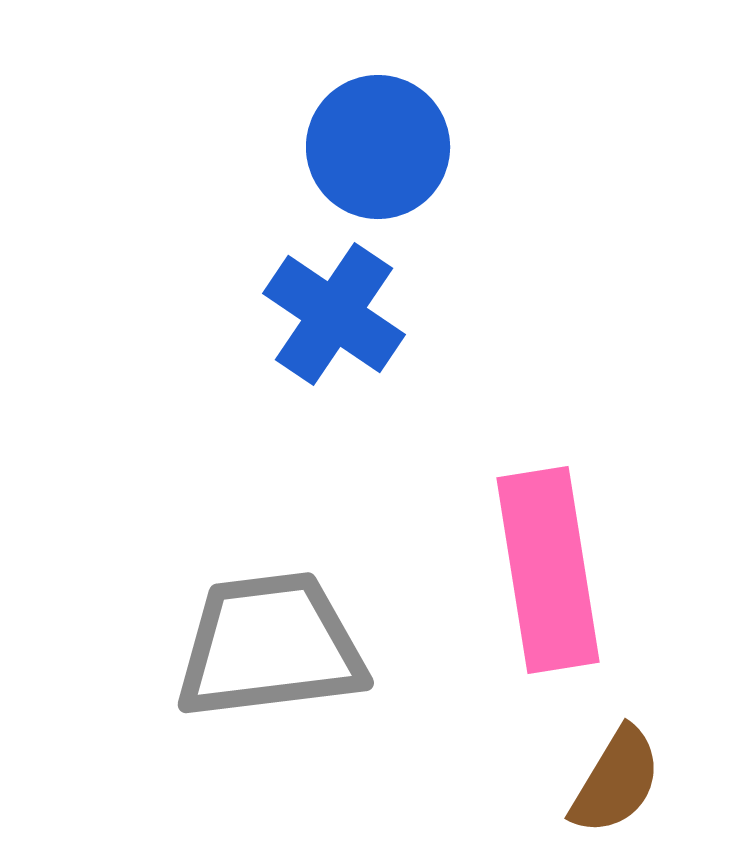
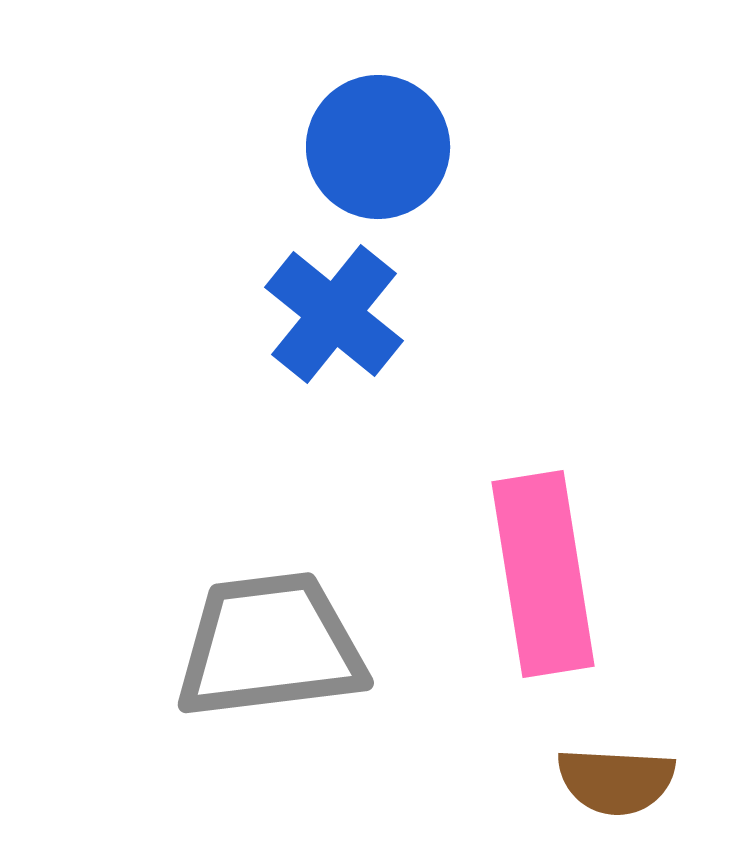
blue cross: rotated 5 degrees clockwise
pink rectangle: moved 5 px left, 4 px down
brown semicircle: rotated 62 degrees clockwise
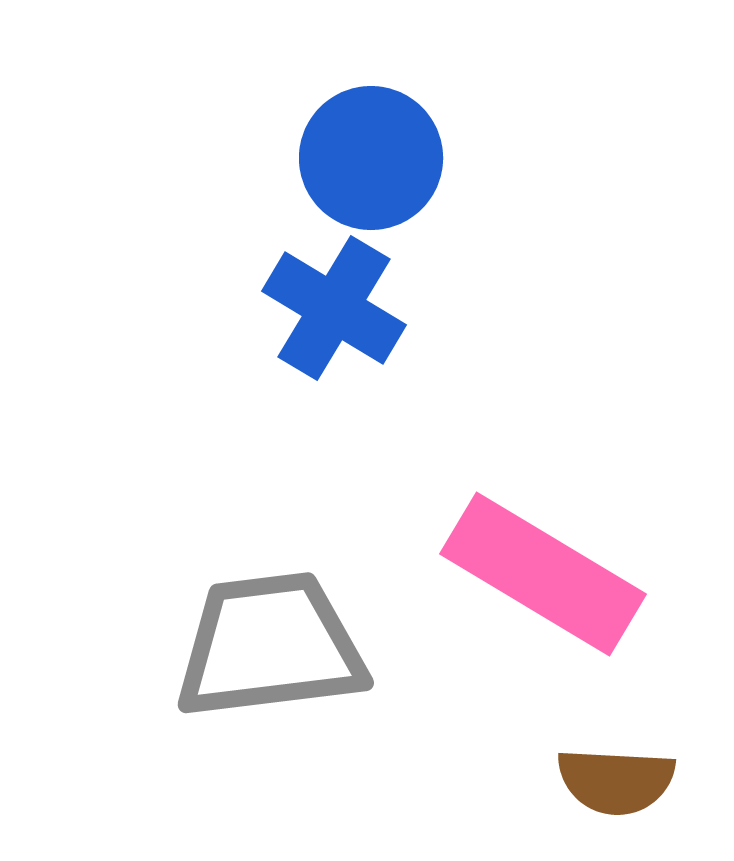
blue circle: moved 7 px left, 11 px down
blue cross: moved 6 px up; rotated 8 degrees counterclockwise
pink rectangle: rotated 50 degrees counterclockwise
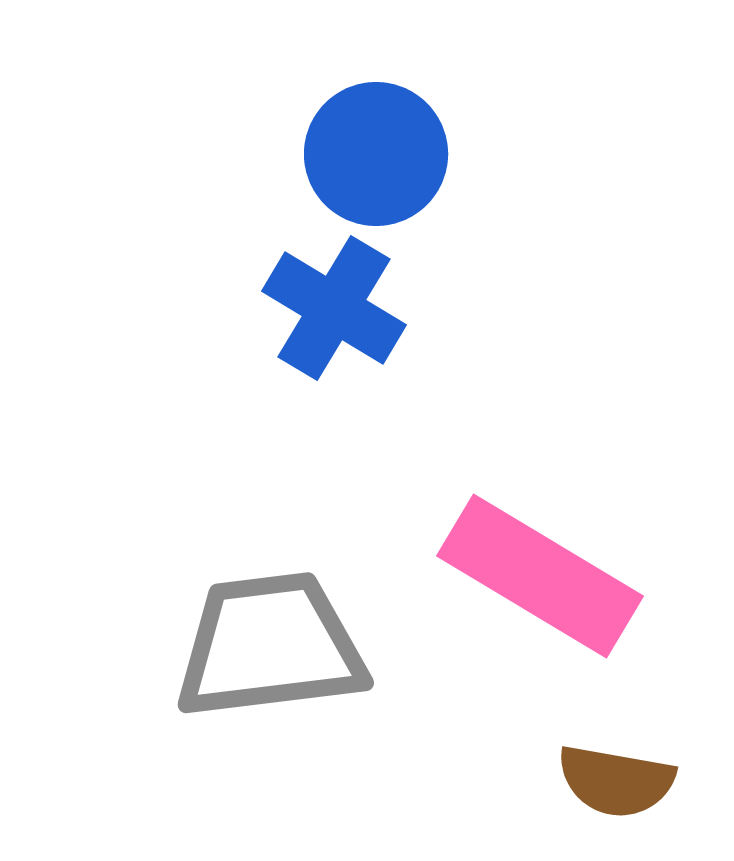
blue circle: moved 5 px right, 4 px up
pink rectangle: moved 3 px left, 2 px down
brown semicircle: rotated 7 degrees clockwise
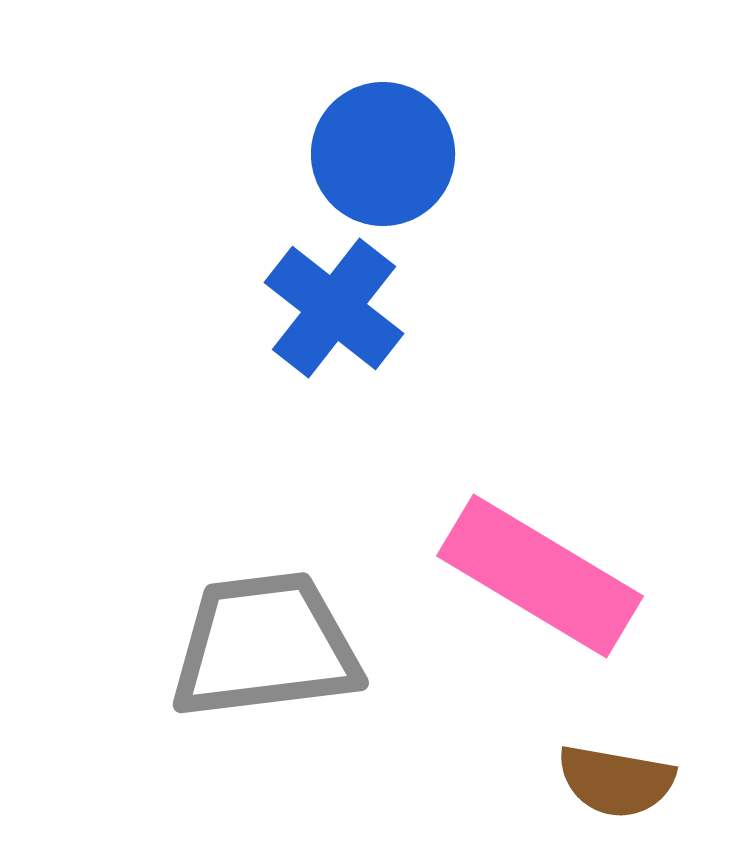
blue circle: moved 7 px right
blue cross: rotated 7 degrees clockwise
gray trapezoid: moved 5 px left
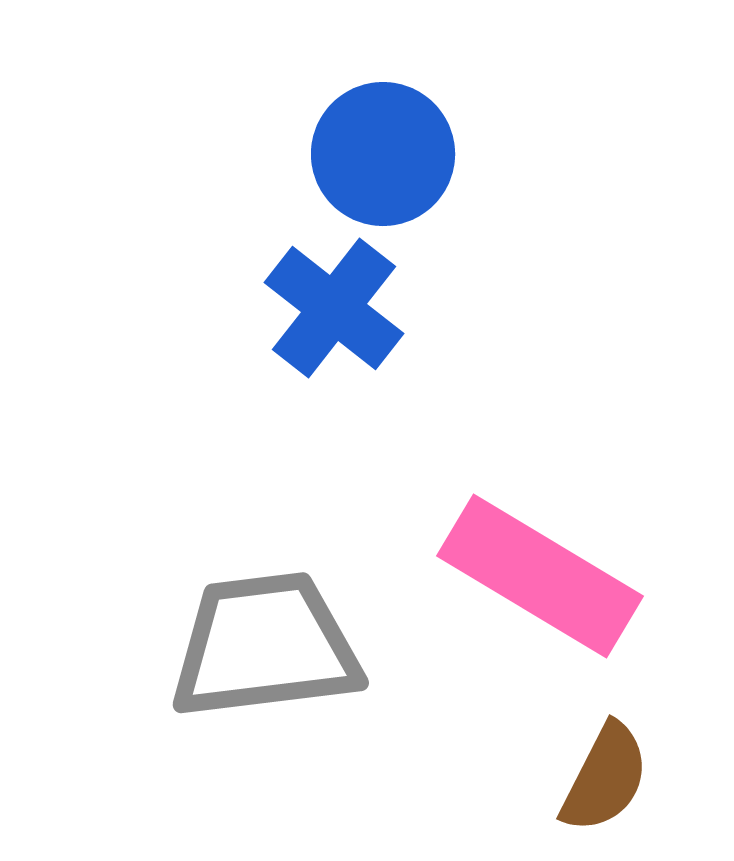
brown semicircle: moved 11 px left, 3 px up; rotated 73 degrees counterclockwise
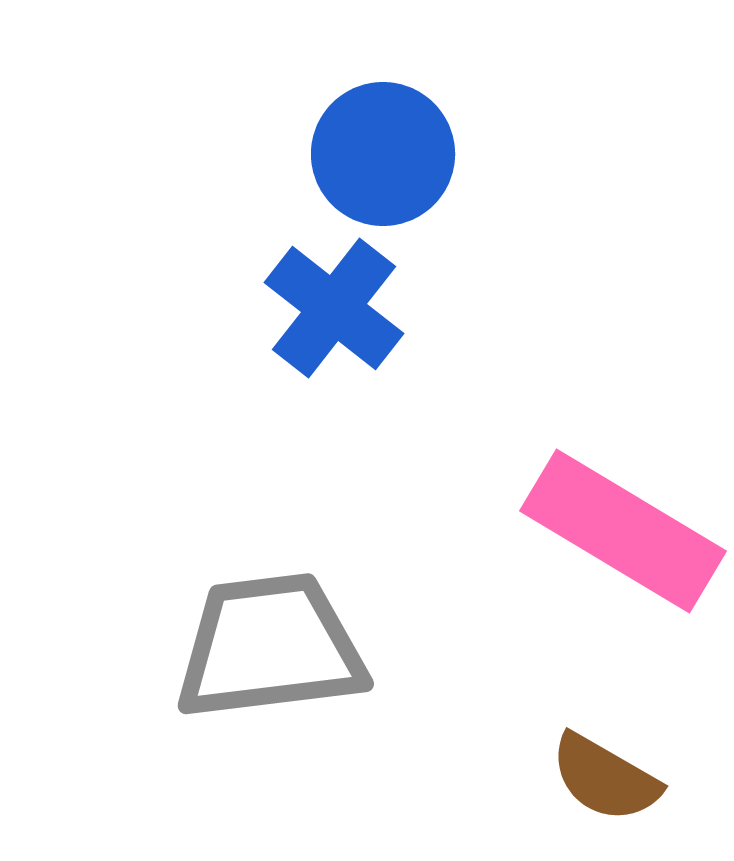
pink rectangle: moved 83 px right, 45 px up
gray trapezoid: moved 5 px right, 1 px down
brown semicircle: rotated 93 degrees clockwise
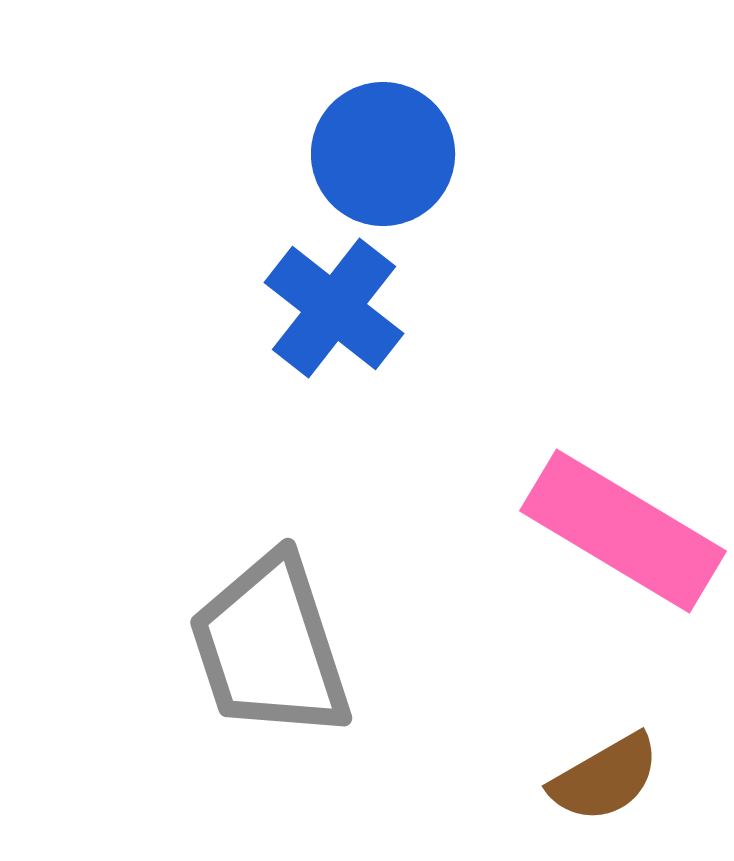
gray trapezoid: rotated 101 degrees counterclockwise
brown semicircle: rotated 60 degrees counterclockwise
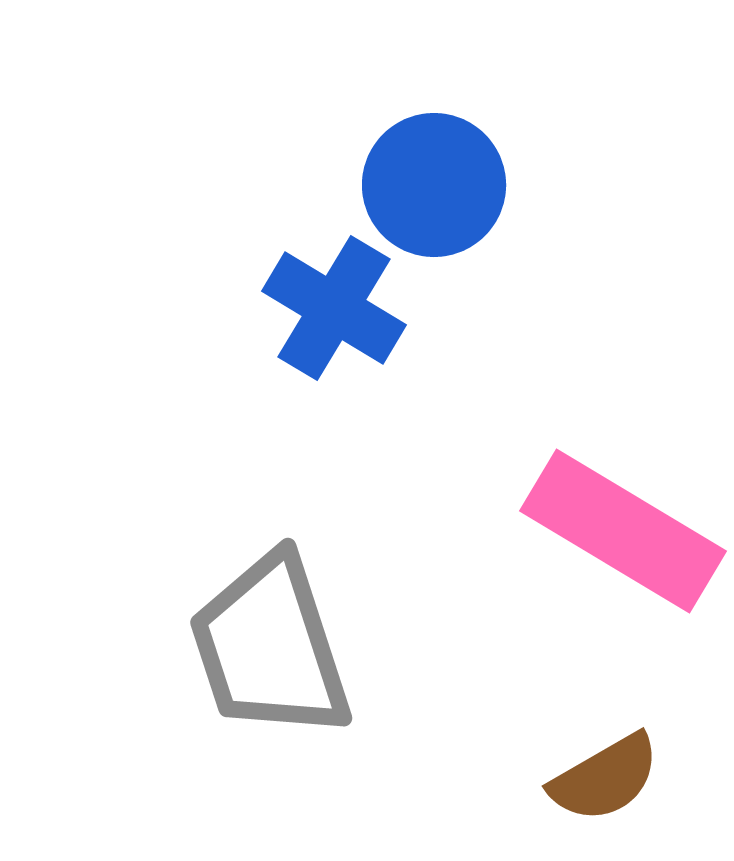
blue circle: moved 51 px right, 31 px down
blue cross: rotated 7 degrees counterclockwise
